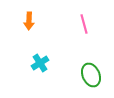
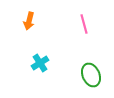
orange arrow: rotated 12 degrees clockwise
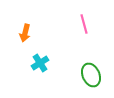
orange arrow: moved 4 px left, 12 px down
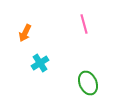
orange arrow: rotated 12 degrees clockwise
green ellipse: moved 3 px left, 8 px down
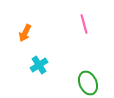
cyan cross: moved 1 px left, 2 px down
